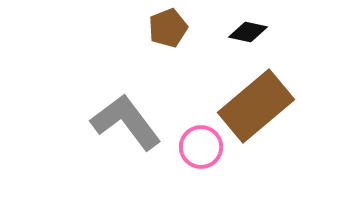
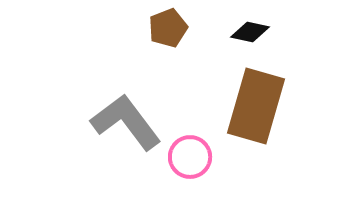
black diamond: moved 2 px right
brown rectangle: rotated 34 degrees counterclockwise
pink circle: moved 11 px left, 10 px down
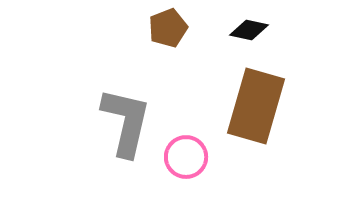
black diamond: moved 1 px left, 2 px up
gray L-shape: rotated 50 degrees clockwise
pink circle: moved 4 px left
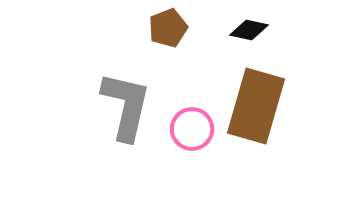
gray L-shape: moved 16 px up
pink circle: moved 6 px right, 28 px up
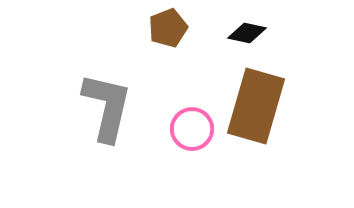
black diamond: moved 2 px left, 3 px down
gray L-shape: moved 19 px left, 1 px down
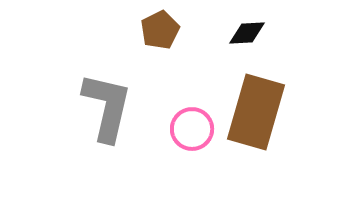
brown pentagon: moved 8 px left, 2 px down; rotated 6 degrees counterclockwise
black diamond: rotated 15 degrees counterclockwise
brown rectangle: moved 6 px down
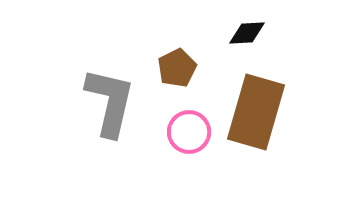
brown pentagon: moved 17 px right, 38 px down
gray L-shape: moved 3 px right, 5 px up
pink circle: moved 3 px left, 3 px down
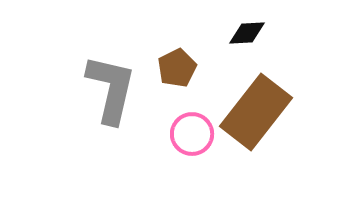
gray L-shape: moved 1 px right, 13 px up
brown rectangle: rotated 22 degrees clockwise
pink circle: moved 3 px right, 2 px down
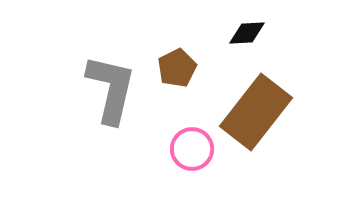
pink circle: moved 15 px down
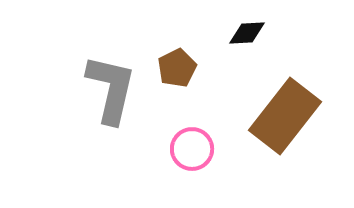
brown rectangle: moved 29 px right, 4 px down
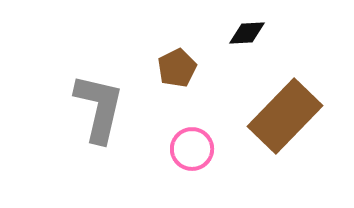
gray L-shape: moved 12 px left, 19 px down
brown rectangle: rotated 6 degrees clockwise
